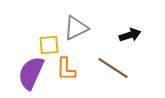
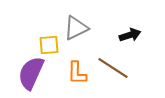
orange L-shape: moved 11 px right, 4 px down
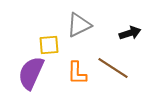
gray triangle: moved 3 px right, 3 px up
black arrow: moved 2 px up
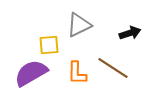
purple semicircle: rotated 36 degrees clockwise
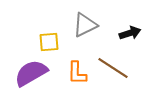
gray triangle: moved 6 px right
yellow square: moved 3 px up
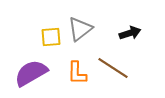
gray triangle: moved 5 px left, 4 px down; rotated 12 degrees counterclockwise
yellow square: moved 2 px right, 5 px up
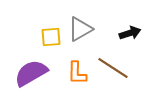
gray triangle: rotated 8 degrees clockwise
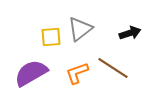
gray triangle: rotated 8 degrees counterclockwise
orange L-shape: rotated 70 degrees clockwise
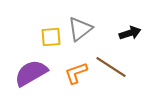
brown line: moved 2 px left, 1 px up
orange L-shape: moved 1 px left
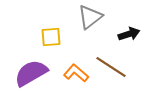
gray triangle: moved 10 px right, 12 px up
black arrow: moved 1 px left, 1 px down
orange L-shape: rotated 60 degrees clockwise
